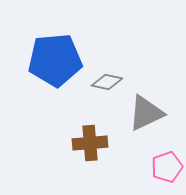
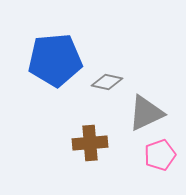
pink pentagon: moved 7 px left, 12 px up
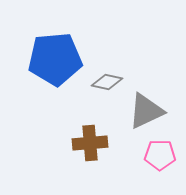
blue pentagon: moved 1 px up
gray triangle: moved 2 px up
pink pentagon: rotated 20 degrees clockwise
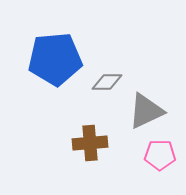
gray diamond: rotated 12 degrees counterclockwise
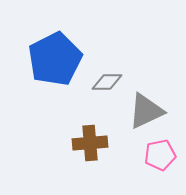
blue pentagon: rotated 22 degrees counterclockwise
pink pentagon: rotated 12 degrees counterclockwise
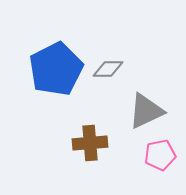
blue pentagon: moved 1 px right, 10 px down
gray diamond: moved 1 px right, 13 px up
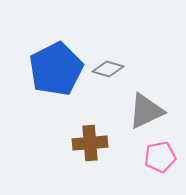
gray diamond: rotated 16 degrees clockwise
pink pentagon: moved 2 px down
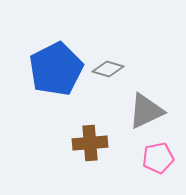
pink pentagon: moved 2 px left, 1 px down
